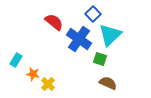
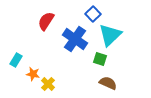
red semicircle: moved 8 px left, 1 px up; rotated 96 degrees counterclockwise
blue cross: moved 4 px left
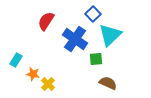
green square: moved 4 px left; rotated 24 degrees counterclockwise
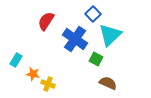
green square: rotated 32 degrees clockwise
yellow cross: rotated 24 degrees counterclockwise
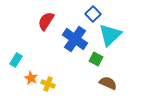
orange star: moved 2 px left, 4 px down; rotated 16 degrees clockwise
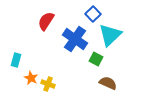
cyan rectangle: rotated 16 degrees counterclockwise
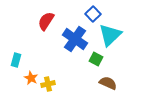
yellow cross: rotated 32 degrees counterclockwise
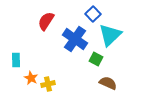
cyan rectangle: rotated 16 degrees counterclockwise
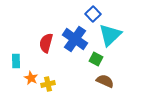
red semicircle: moved 22 px down; rotated 18 degrees counterclockwise
cyan rectangle: moved 1 px down
brown semicircle: moved 3 px left, 2 px up
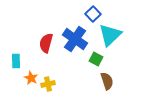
brown semicircle: moved 2 px right; rotated 48 degrees clockwise
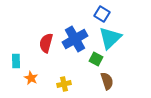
blue square: moved 9 px right; rotated 14 degrees counterclockwise
cyan triangle: moved 3 px down
blue cross: rotated 25 degrees clockwise
yellow cross: moved 16 px right
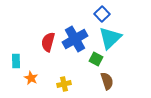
blue square: rotated 14 degrees clockwise
red semicircle: moved 2 px right, 1 px up
